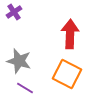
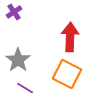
red arrow: moved 3 px down
gray star: moved 1 px left, 1 px up; rotated 20 degrees clockwise
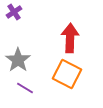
red arrow: moved 1 px down
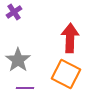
orange square: moved 1 px left
purple line: rotated 30 degrees counterclockwise
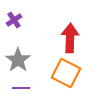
purple cross: moved 8 px down
orange square: moved 1 px up
purple line: moved 4 px left
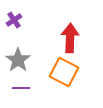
orange square: moved 2 px left, 1 px up
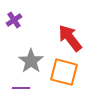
red arrow: rotated 40 degrees counterclockwise
gray star: moved 13 px right, 1 px down
orange square: rotated 12 degrees counterclockwise
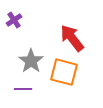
red arrow: moved 2 px right
purple line: moved 2 px right, 1 px down
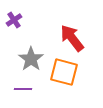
gray star: moved 2 px up
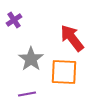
orange square: rotated 12 degrees counterclockwise
purple line: moved 4 px right, 5 px down; rotated 12 degrees counterclockwise
